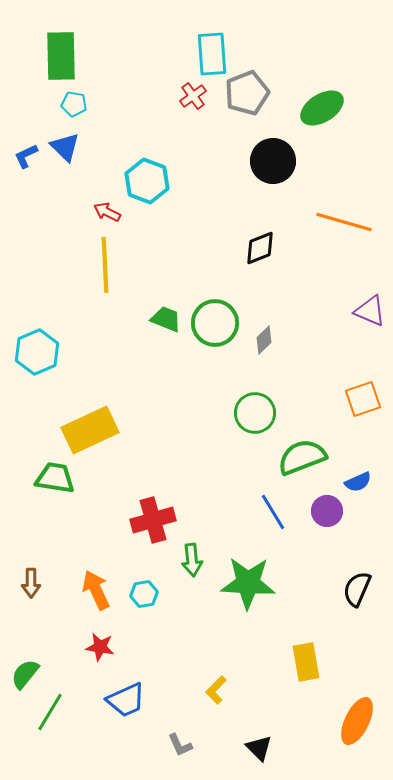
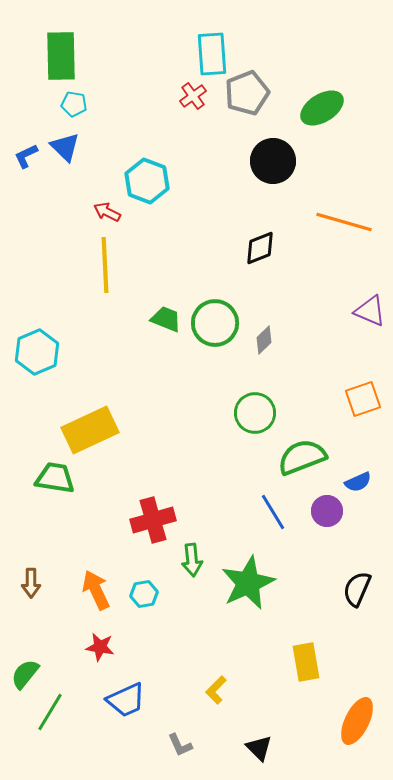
green star at (248, 583): rotated 28 degrees counterclockwise
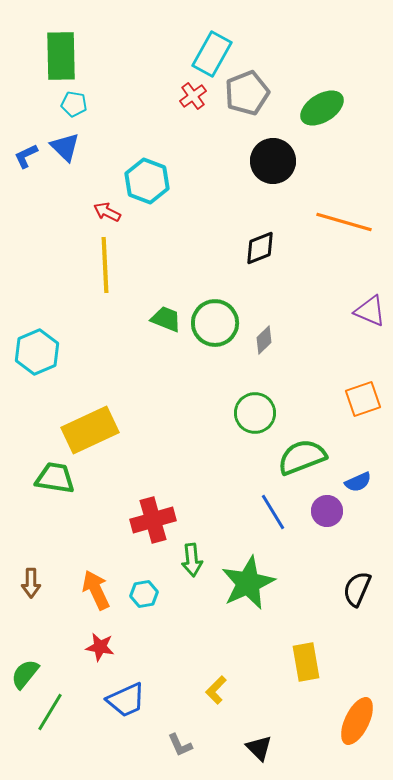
cyan rectangle at (212, 54): rotated 33 degrees clockwise
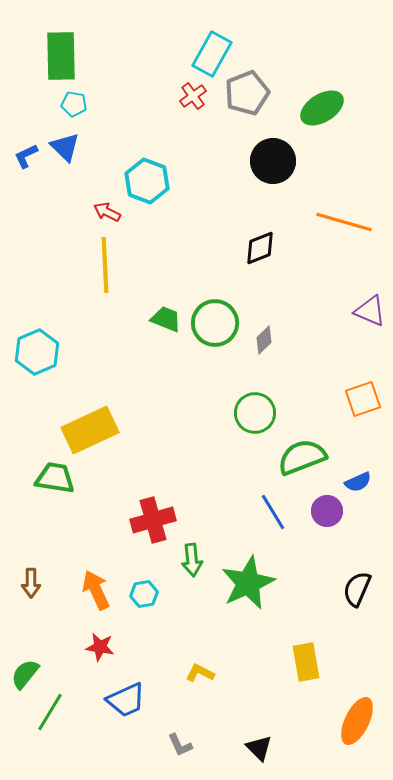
yellow L-shape at (216, 690): moved 16 px left, 17 px up; rotated 72 degrees clockwise
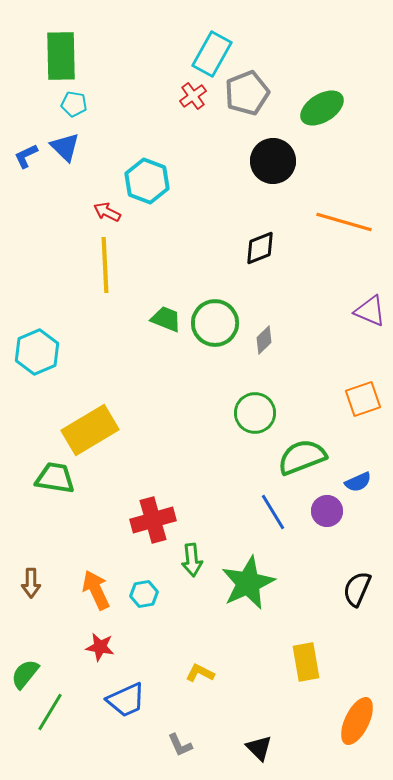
yellow rectangle at (90, 430): rotated 6 degrees counterclockwise
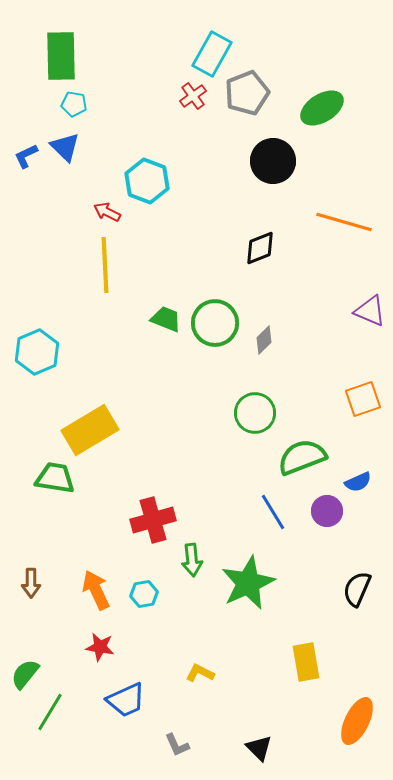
gray L-shape at (180, 745): moved 3 px left
